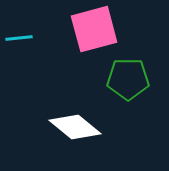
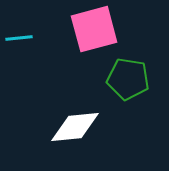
green pentagon: rotated 9 degrees clockwise
white diamond: rotated 45 degrees counterclockwise
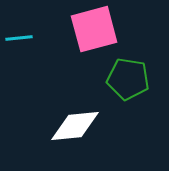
white diamond: moved 1 px up
